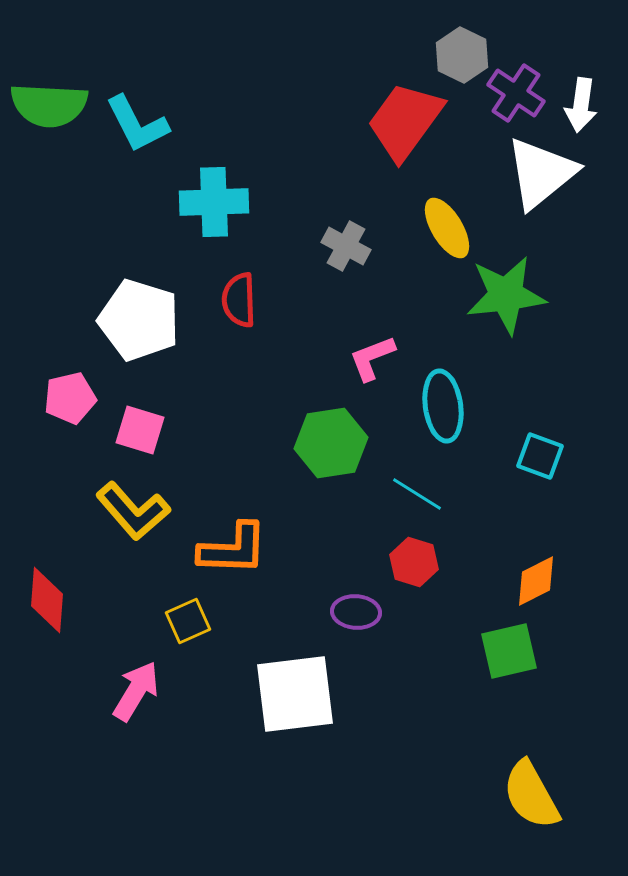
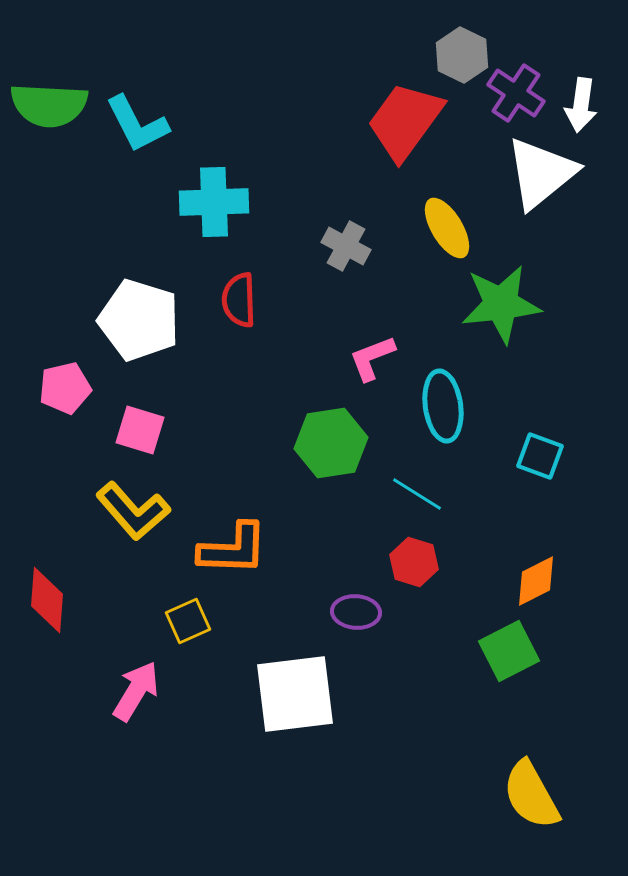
green star: moved 5 px left, 9 px down
pink pentagon: moved 5 px left, 10 px up
green square: rotated 14 degrees counterclockwise
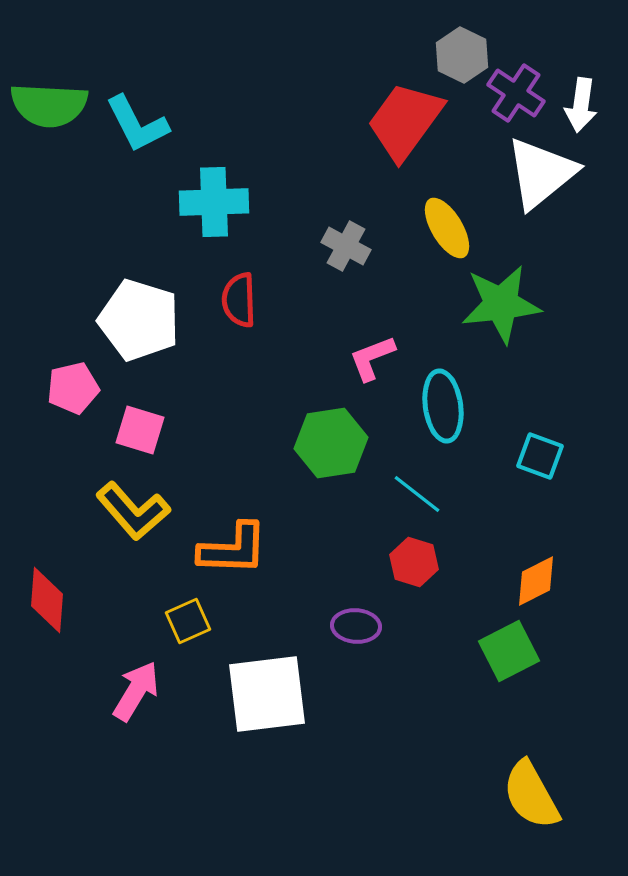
pink pentagon: moved 8 px right
cyan line: rotated 6 degrees clockwise
purple ellipse: moved 14 px down
white square: moved 28 px left
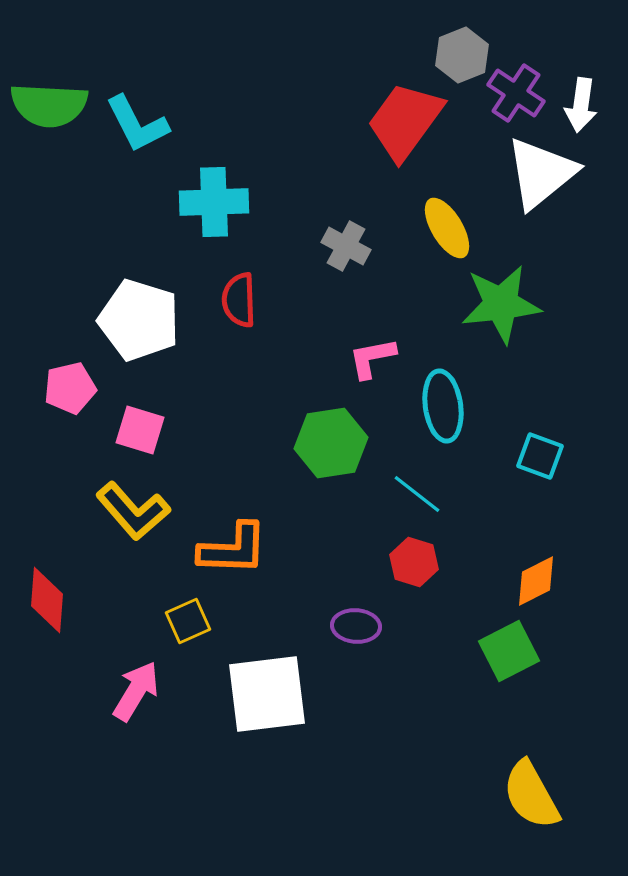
gray hexagon: rotated 12 degrees clockwise
pink L-shape: rotated 10 degrees clockwise
pink pentagon: moved 3 px left
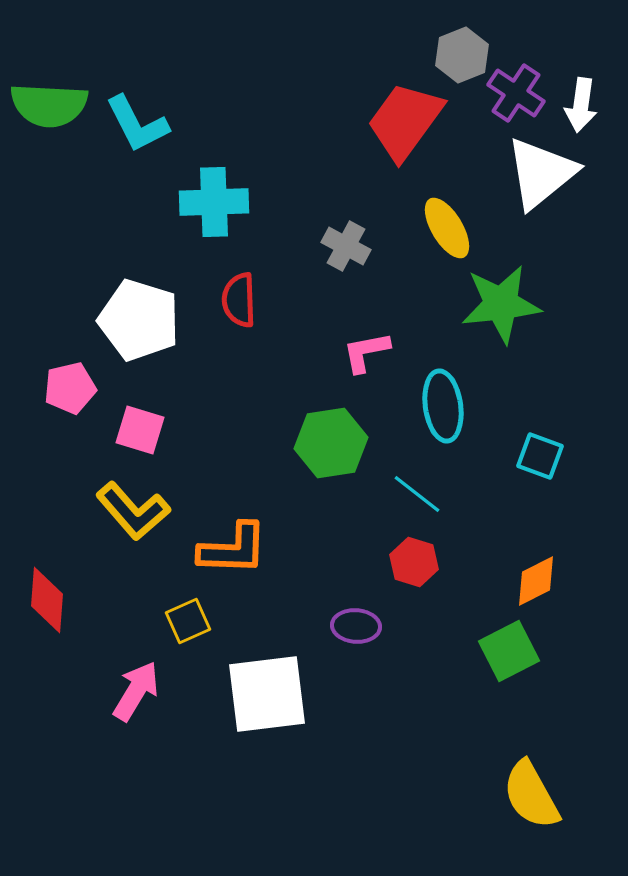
pink L-shape: moved 6 px left, 6 px up
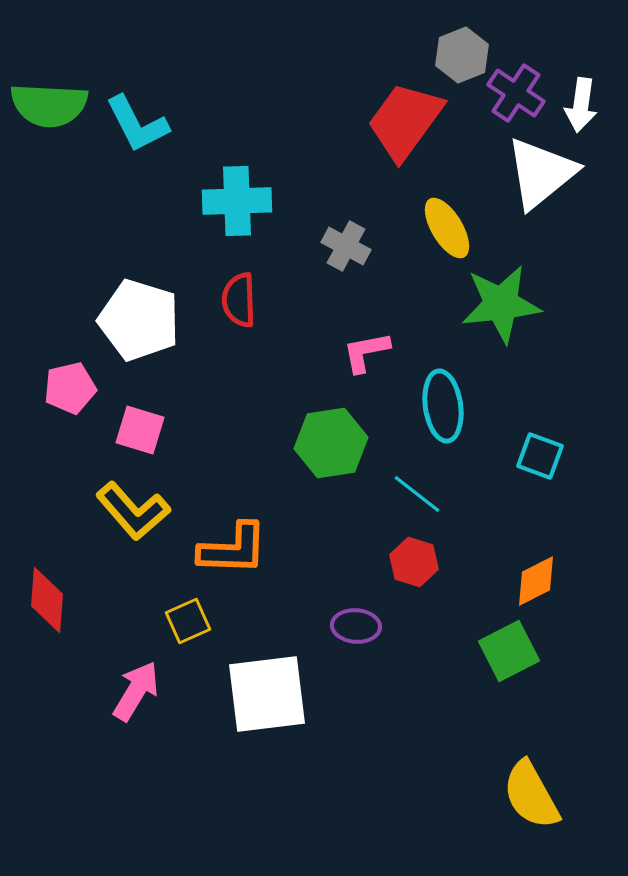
cyan cross: moved 23 px right, 1 px up
